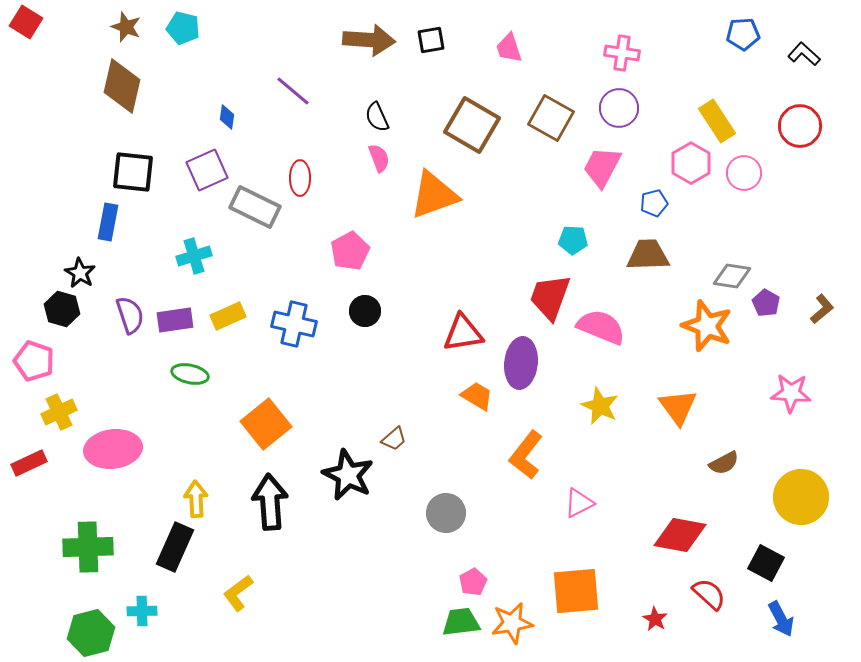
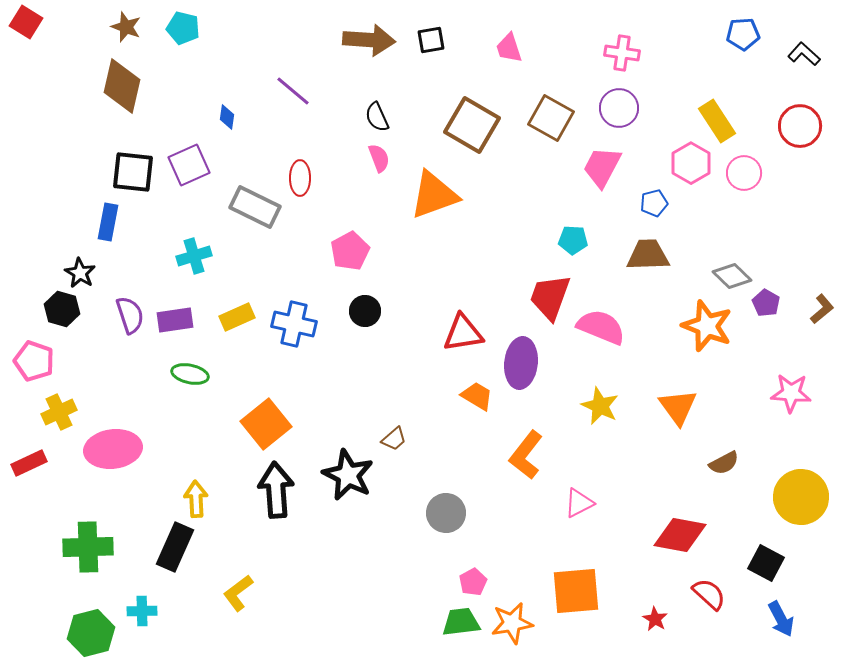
purple square at (207, 170): moved 18 px left, 5 px up
gray diamond at (732, 276): rotated 36 degrees clockwise
yellow rectangle at (228, 316): moved 9 px right, 1 px down
black arrow at (270, 502): moved 6 px right, 12 px up
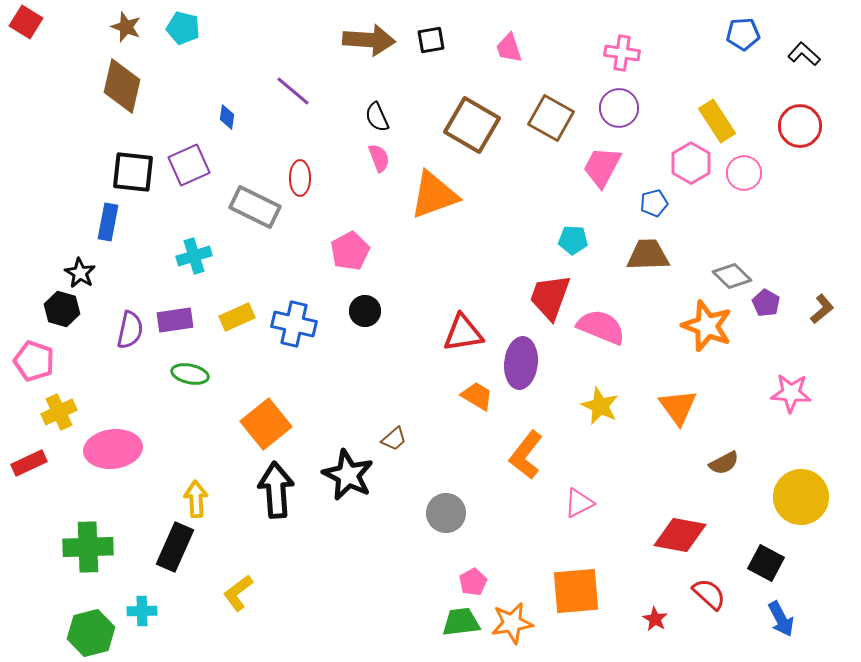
purple semicircle at (130, 315): moved 15 px down; rotated 30 degrees clockwise
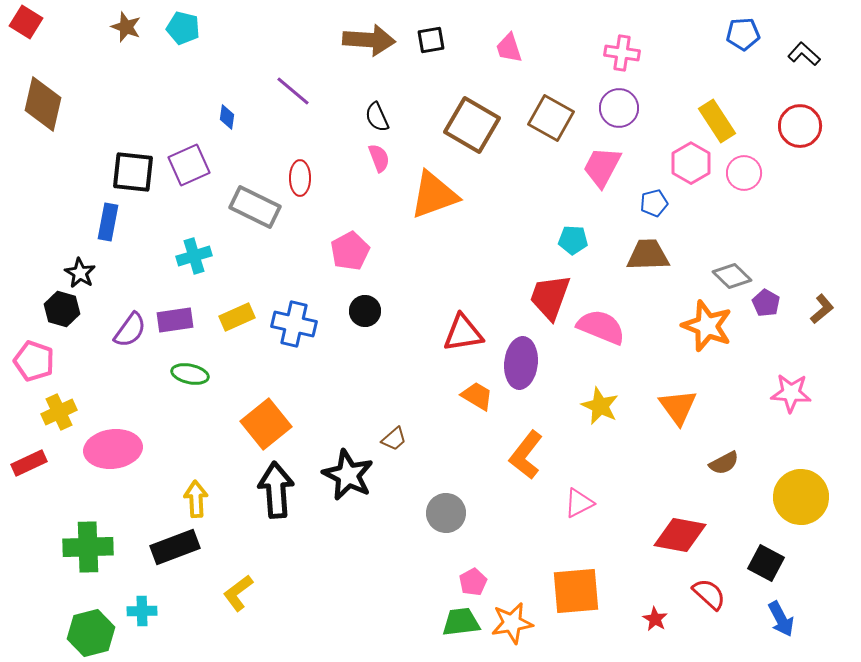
brown diamond at (122, 86): moved 79 px left, 18 px down
purple semicircle at (130, 330): rotated 24 degrees clockwise
black rectangle at (175, 547): rotated 45 degrees clockwise
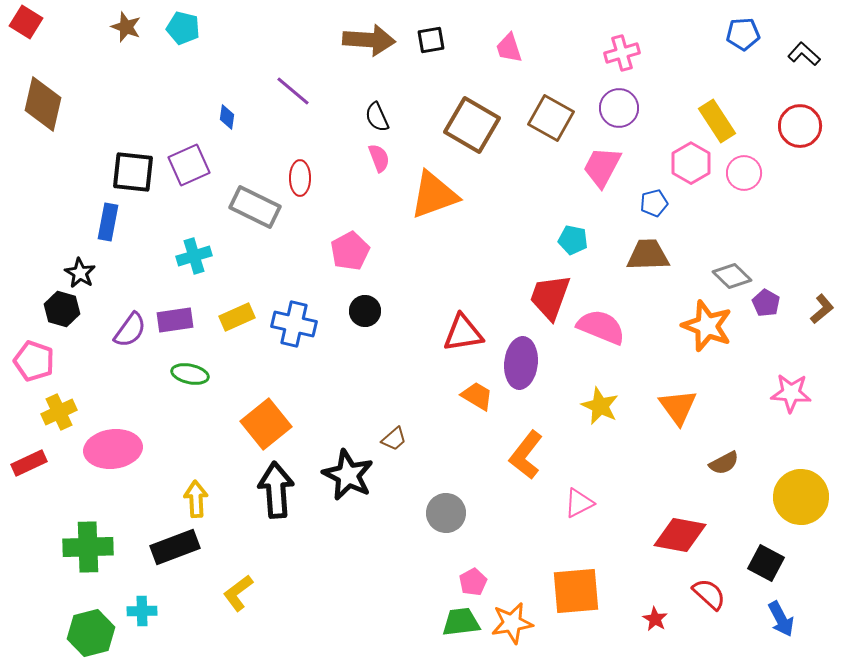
pink cross at (622, 53): rotated 24 degrees counterclockwise
cyan pentagon at (573, 240): rotated 8 degrees clockwise
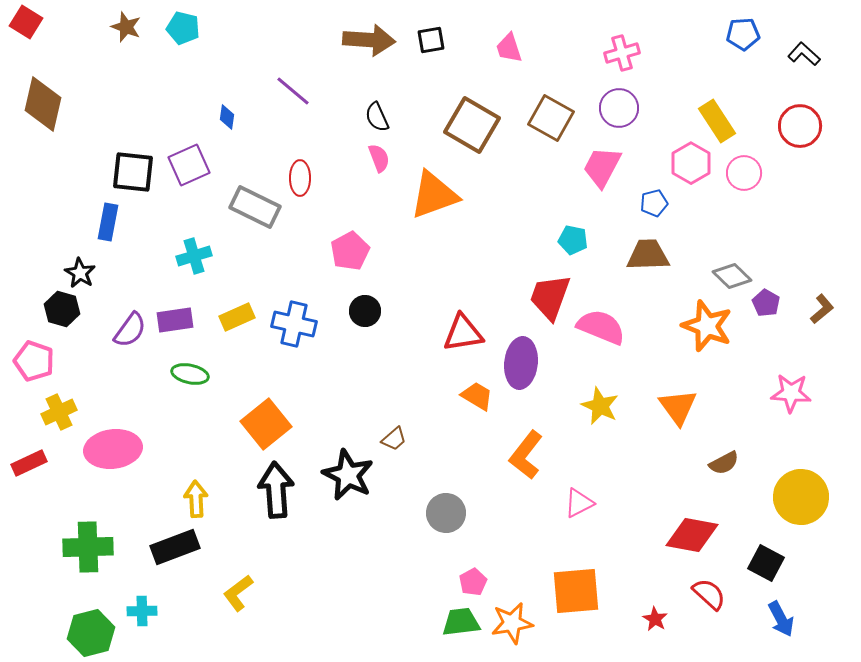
red diamond at (680, 535): moved 12 px right
